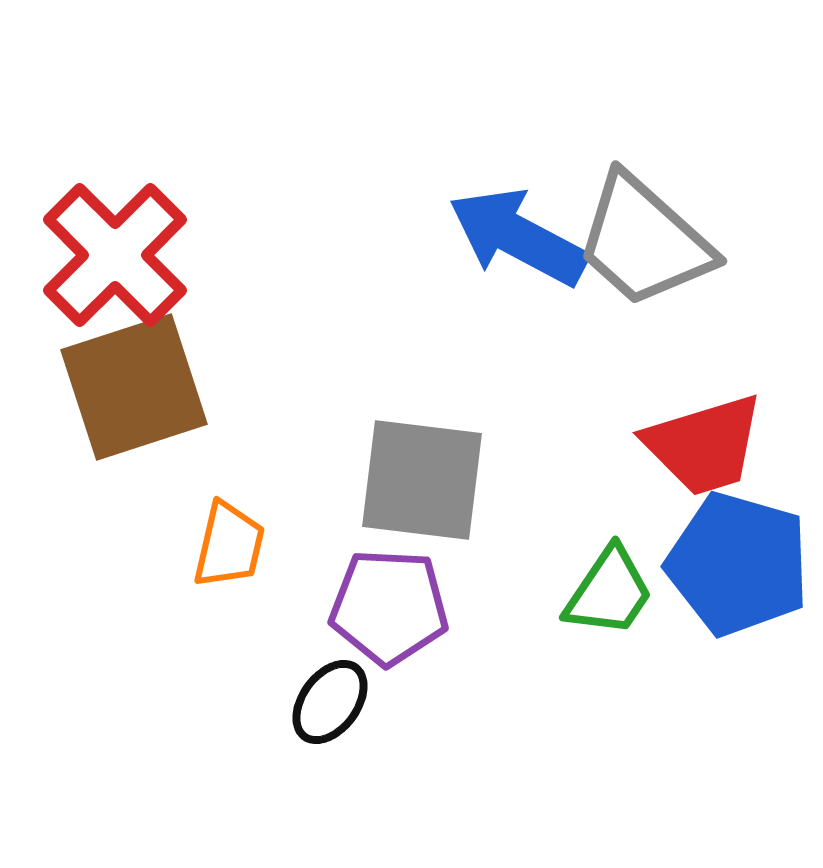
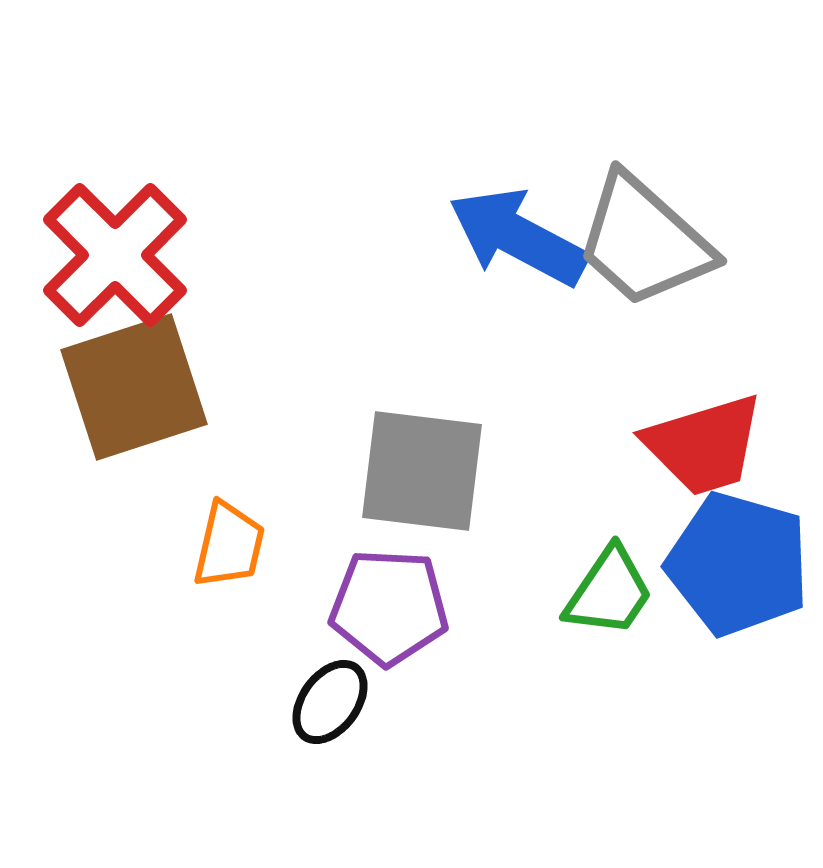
gray square: moved 9 px up
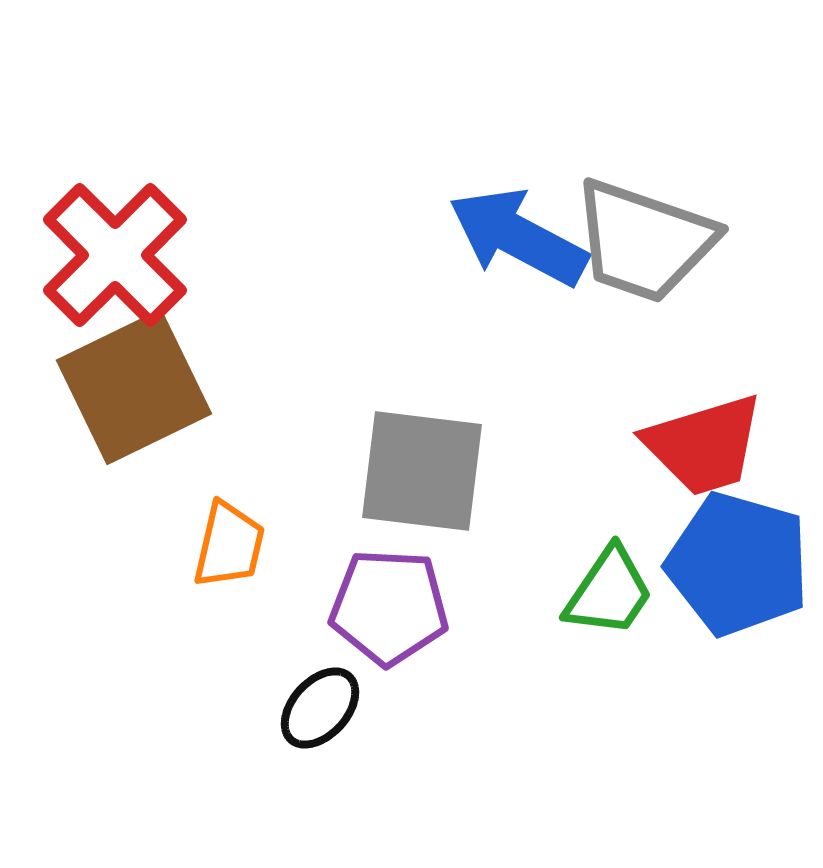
gray trapezoid: rotated 23 degrees counterclockwise
brown square: rotated 8 degrees counterclockwise
black ellipse: moved 10 px left, 6 px down; rotated 6 degrees clockwise
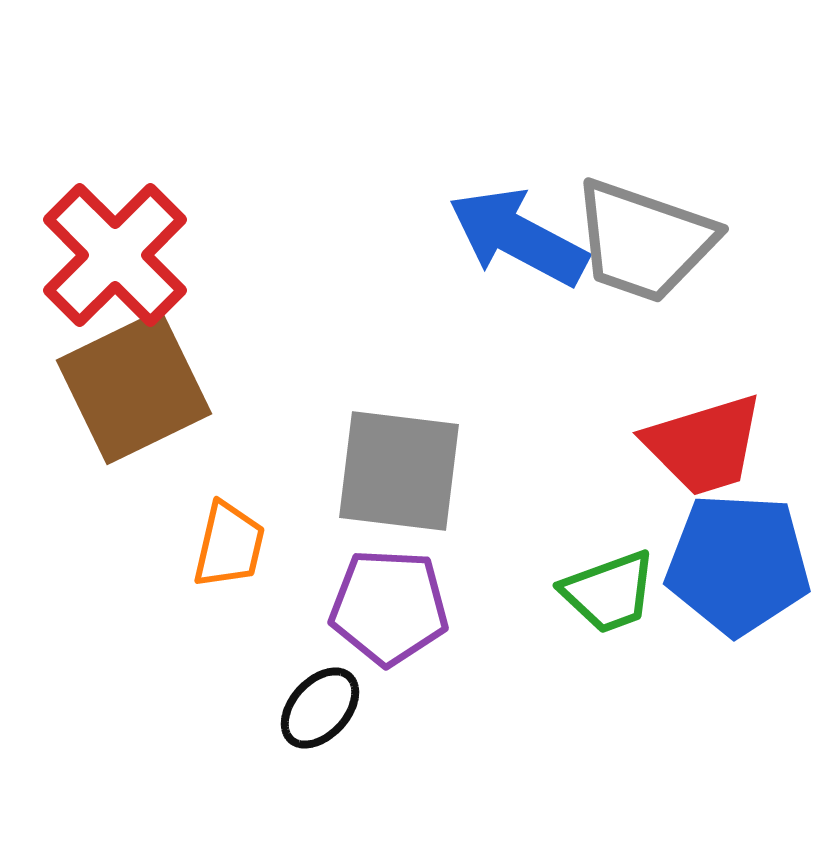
gray square: moved 23 px left
blue pentagon: rotated 13 degrees counterclockwise
green trapezoid: rotated 36 degrees clockwise
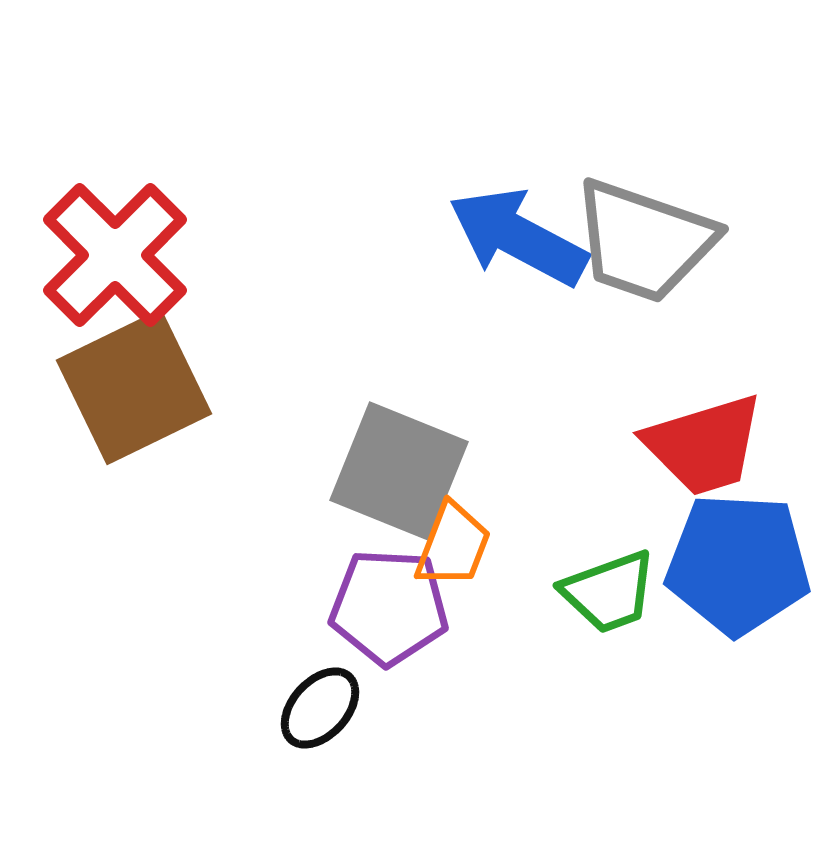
gray square: rotated 15 degrees clockwise
orange trapezoid: moved 224 px right; rotated 8 degrees clockwise
